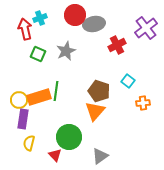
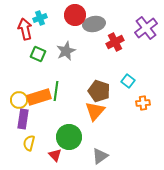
red cross: moved 2 px left, 3 px up
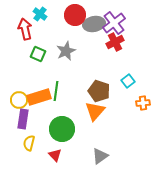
cyan cross: moved 4 px up; rotated 32 degrees counterclockwise
purple cross: moved 32 px left, 5 px up
cyan square: rotated 16 degrees clockwise
green circle: moved 7 px left, 8 px up
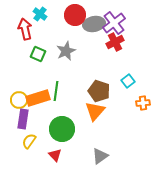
orange rectangle: moved 1 px left, 1 px down
yellow semicircle: moved 2 px up; rotated 21 degrees clockwise
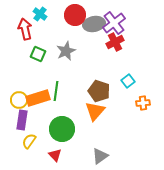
purple rectangle: moved 1 px left, 1 px down
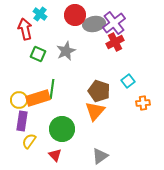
green line: moved 4 px left, 2 px up
purple rectangle: moved 1 px down
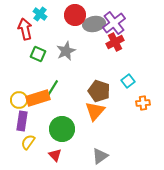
green line: rotated 24 degrees clockwise
yellow semicircle: moved 1 px left, 1 px down
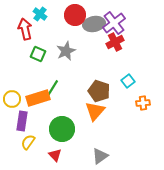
yellow circle: moved 7 px left, 1 px up
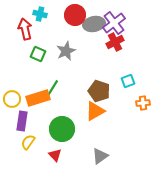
cyan cross: rotated 24 degrees counterclockwise
cyan square: rotated 16 degrees clockwise
orange triangle: rotated 20 degrees clockwise
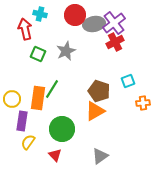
orange rectangle: rotated 65 degrees counterclockwise
